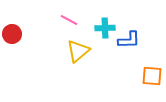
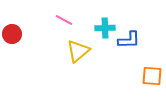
pink line: moved 5 px left
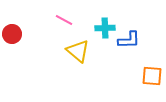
yellow triangle: rotated 40 degrees counterclockwise
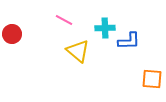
blue L-shape: moved 1 px down
orange square: moved 3 px down
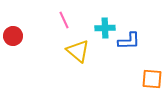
pink line: rotated 36 degrees clockwise
red circle: moved 1 px right, 2 px down
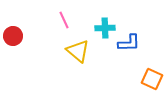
blue L-shape: moved 2 px down
orange square: rotated 20 degrees clockwise
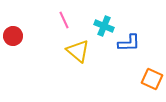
cyan cross: moved 1 px left, 2 px up; rotated 24 degrees clockwise
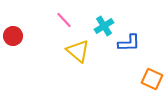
pink line: rotated 18 degrees counterclockwise
cyan cross: rotated 36 degrees clockwise
